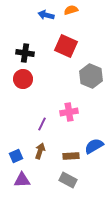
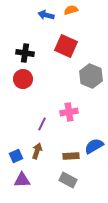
brown arrow: moved 3 px left
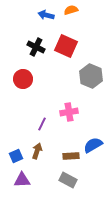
black cross: moved 11 px right, 6 px up; rotated 18 degrees clockwise
blue semicircle: moved 1 px left, 1 px up
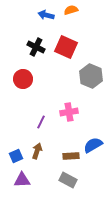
red square: moved 1 px down
purple line: moved 1 px left, 2 px up
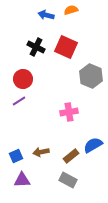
purple line: moved 22 px left, 21 px up; rotated 32 degrees clockwise
brown arrow: moved 4 px right, 1 px down; rotated 119 degrees counterclockwise
brown rectangle: rotated 35 degrees counterclockwise
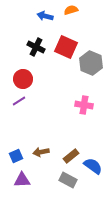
blue arrow: moved 1 px left, 1 px down
gray hexagon: moved 13 px up
pink cross: moved 15 px right, 7 px up; rotated 18 degrees clockwise
blue semicircle: moved 21 px down; rotated 66 degrees clockwise
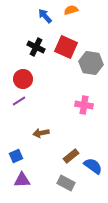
blue arrow: rotated 35 degrees clockwise
gray hexagon: rotated 15 degrees counterclockwise
brown arrow: moved 19 px up
gray rectangle: moved 2 px left, 3 px down
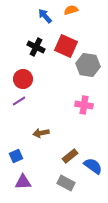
red square: moved 1 px up
gray hexagon: moved 3 px left, 2 px down
brown rectangle: moved 1 px left
purple triangle: moved 1 px right, 2 px down
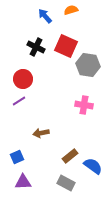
blue square: moved 1 px right, 1 px down
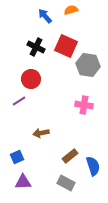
red circle: moved 8 px right
blue semicircle: rotated 36 degrees clockwise
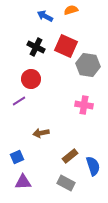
blue arrow: rotated 21 degrees counterclockwise
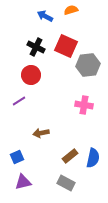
gray hexagon: rotated 15 degrees counterclockwise
red circle: moved 4 px up
blue semicircle: moved 8 px up; rotated 30 degrees clockwise
purple triangle: rotated 12 degrees counterclockwise
